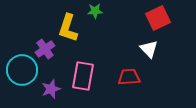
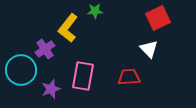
yellow L-shape: rotated 20 degrees clockwise
cyan circle: moved 1 px left
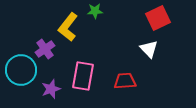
yellow L-shape: moved 1 px up
red trapezoid: moved 4 px left, 4 px down
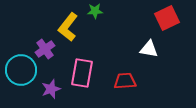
red square: moved 9 px right
white triangle: rotated 36 degrees counterclockwise
pink rectangle: moved 1 px left, 3 px up
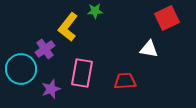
cyan circle: moved 1 px up
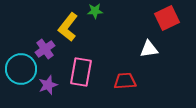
white triangle: rotated 18 degrees counterclockwise
pink rectangle: moved 1 px left, 1 px up
purple star: moved 3 px left, 4 px up
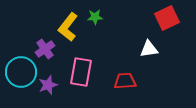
green star: moved 6 px down
cyan circle: moved 3 px down
